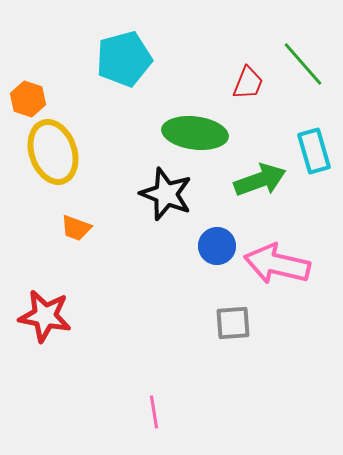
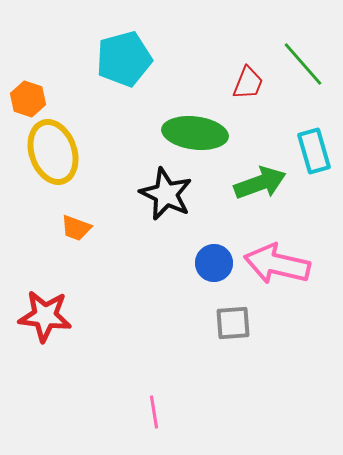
green arrow: moved 3 px down
black star: rotated 4 degrees clockwise
blue circle: moved 3 px left, 17 px down
red star: rotated 4 degrees counterclockwise
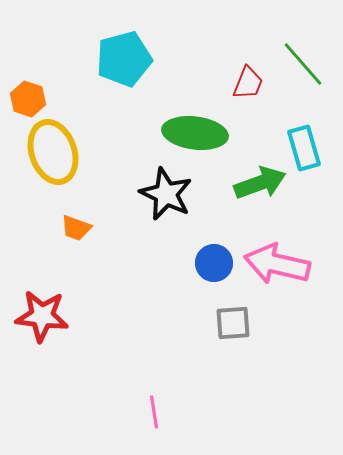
cyan rectangle: moved 10 px left, 3 px up
red star: moved 3 px left
